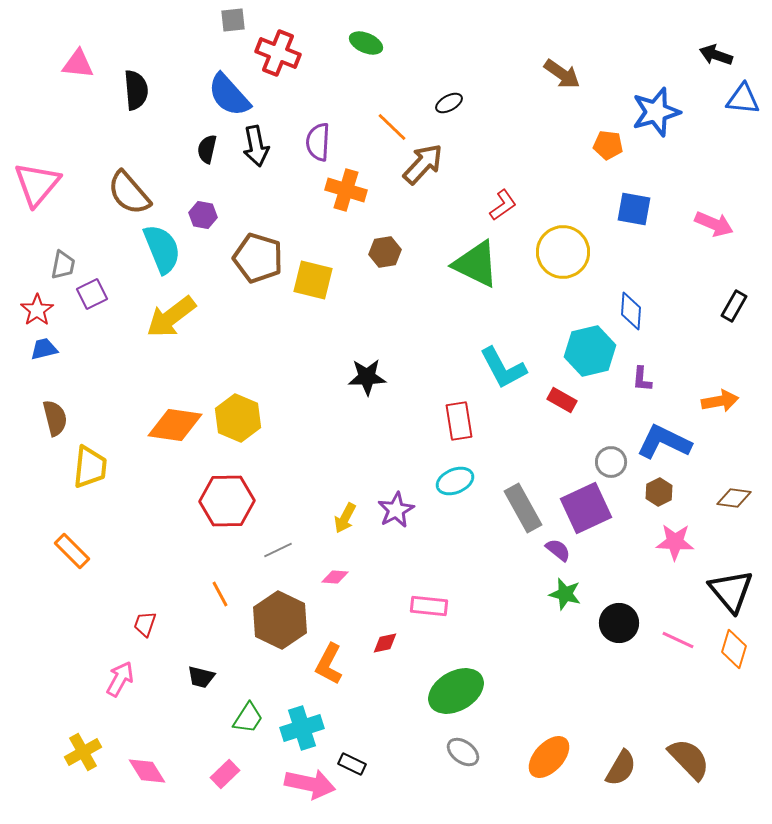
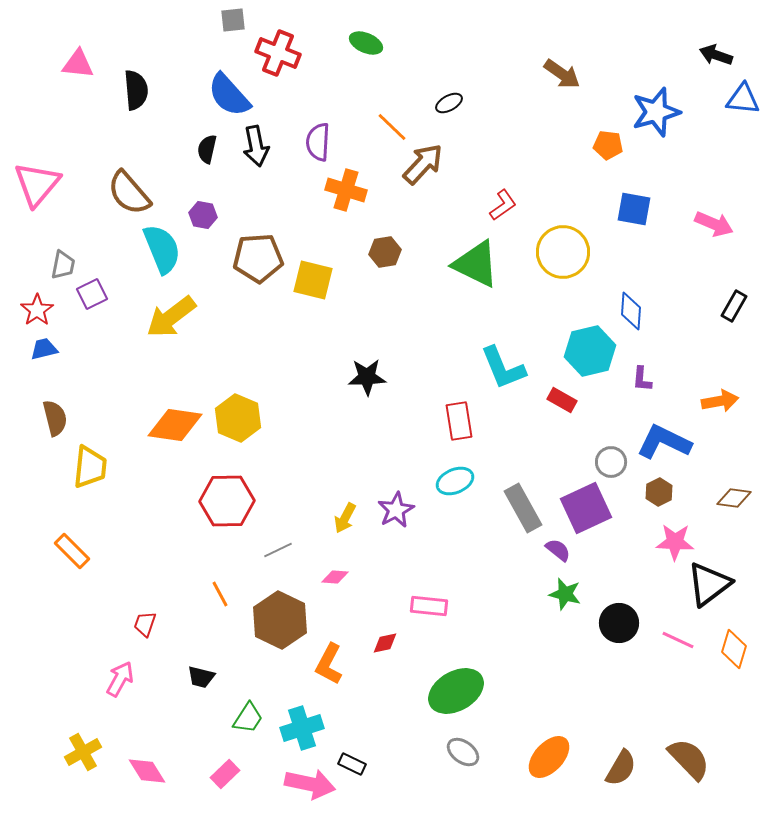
brown pentagon at (258, 258): rotated 21 degrees counterclockwise
cyan L-shape at (503, 368): rotated 6 degrees clockwise
black triangle at (731, 591): moved 22 px left, 7 px up; rotated 33 degrees clockwise
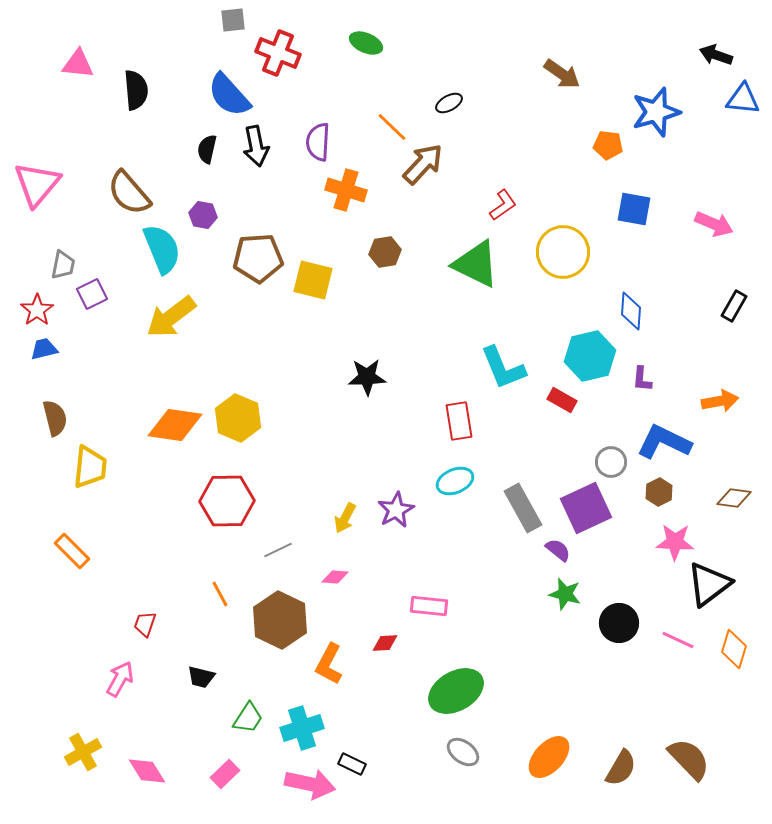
cyan hexagon at (590, 351): moved 5 px down
red diamond at (385, 643): rotated 8 degrees clockwise
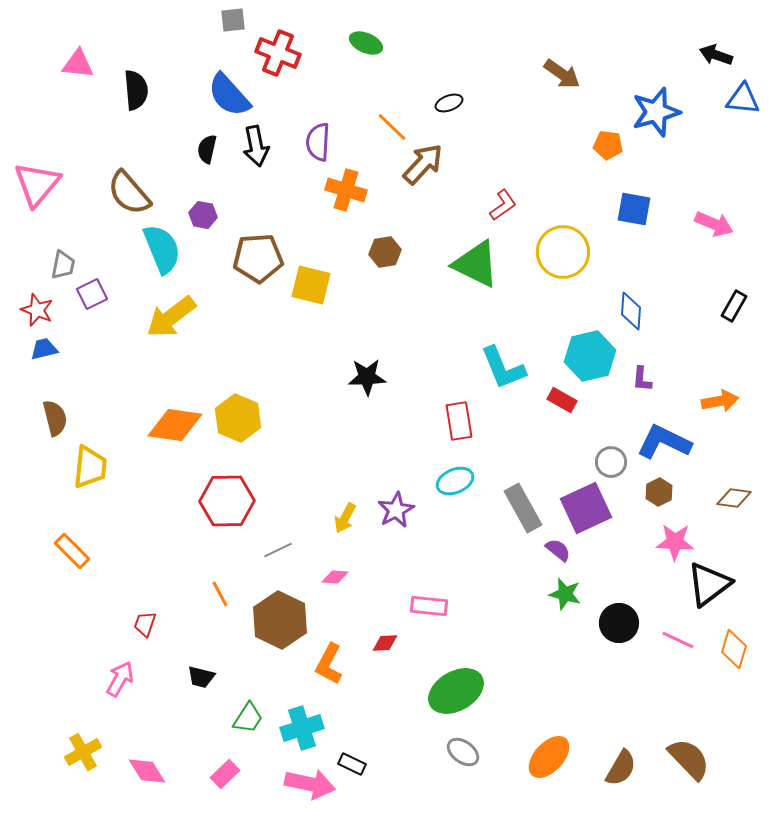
black ellipse at (449, 103): rotated 8 degrees clockwise
yellow square at (313, 280): moved 2 px left, 5 px down
red star at (37, 310): rotated 16 degrees counterclockwise
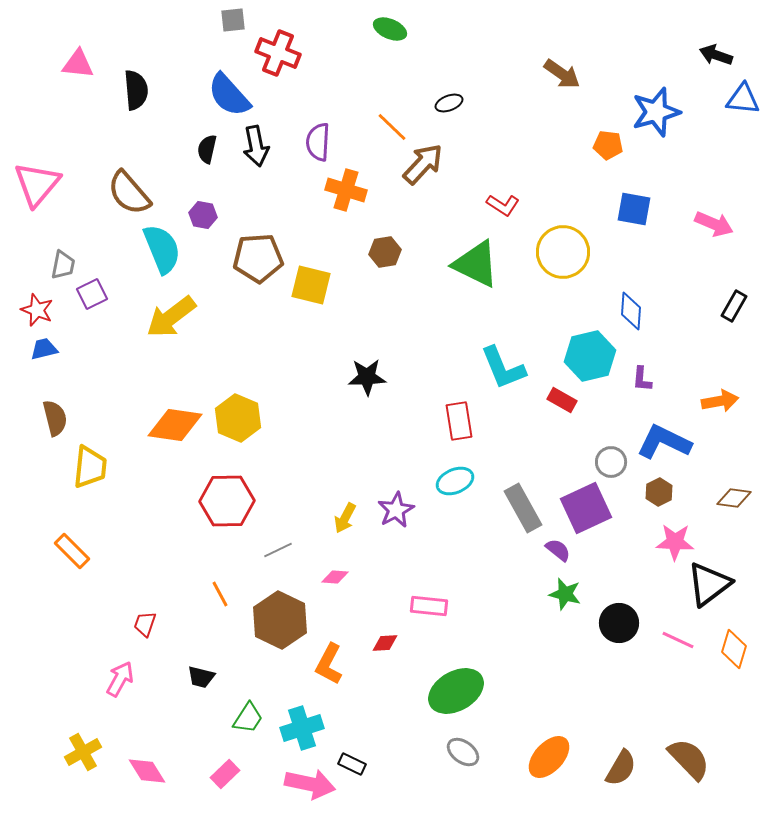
green ellipse at (366, 43): moved 24 px right, 14 px up
red L-shape at (503, 205): rotated 68 degrees clockwise
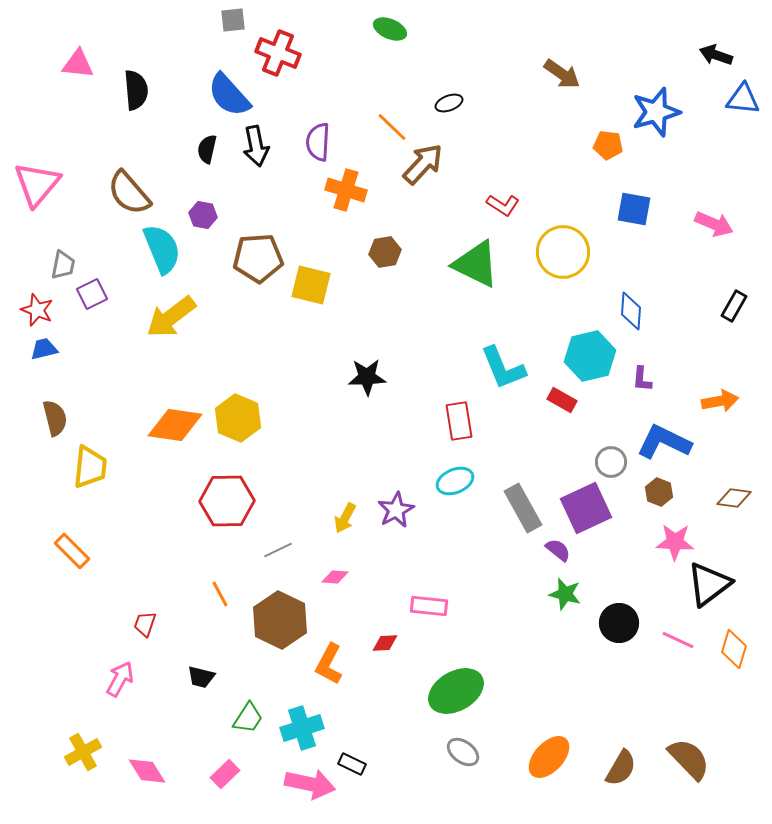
brown hexagon at (659, 492): rotated 12 degrees counterclockwise
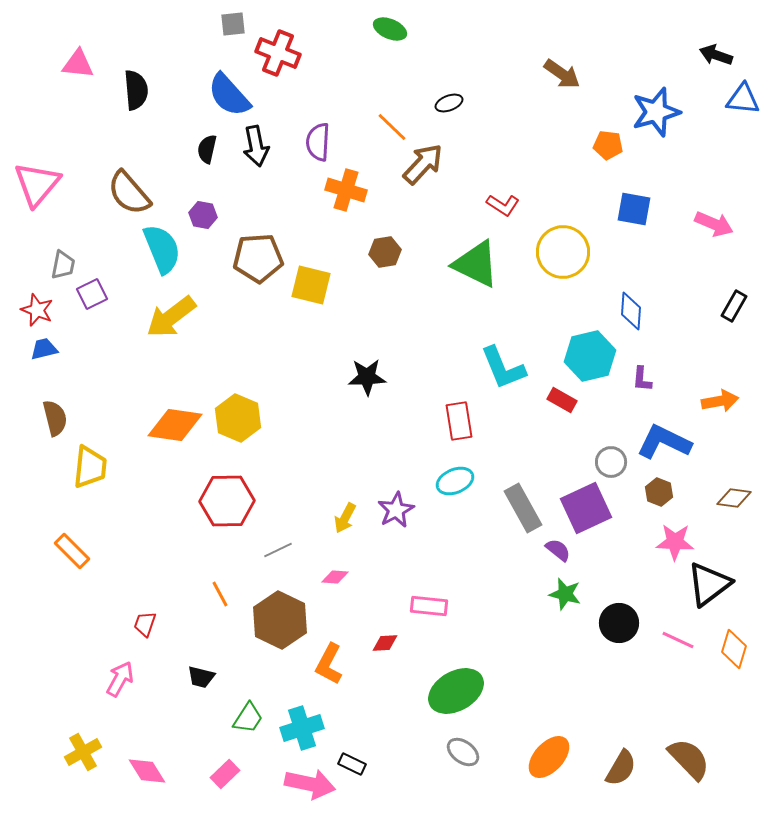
gray square at (233, 20): moved 4 px down
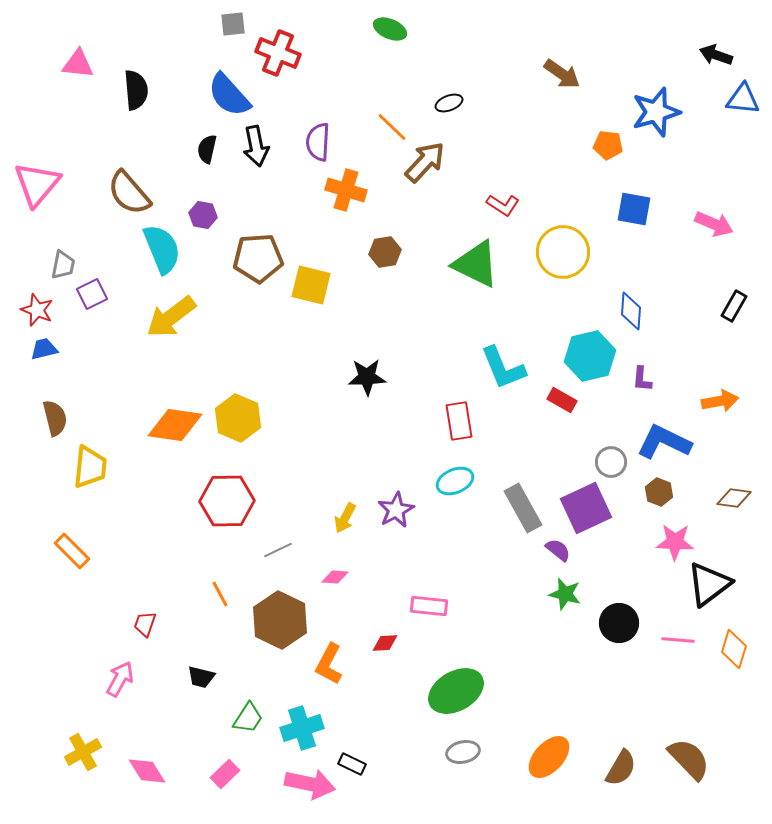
brown arrow at (423, 164): moved 2 px right, 2 px up
pink line at (678, 640): rotated 20 degrees counterclockwise
gray ellipse at (463, 752): rotated 48 degrees counterclockwise
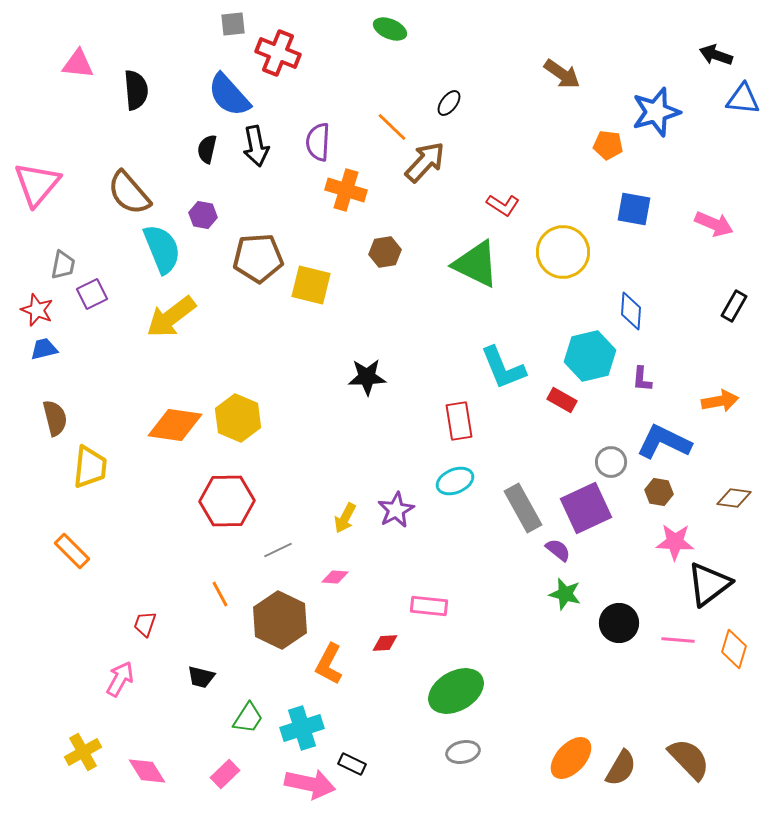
black ellipse at (449, 103): rotated 32 degrees counterclockwise
brown hexagon at (659, 492): rotated 12 degrees counterclockwise
orange ellipse at (549, 757): moved 22 px right, 1 px down
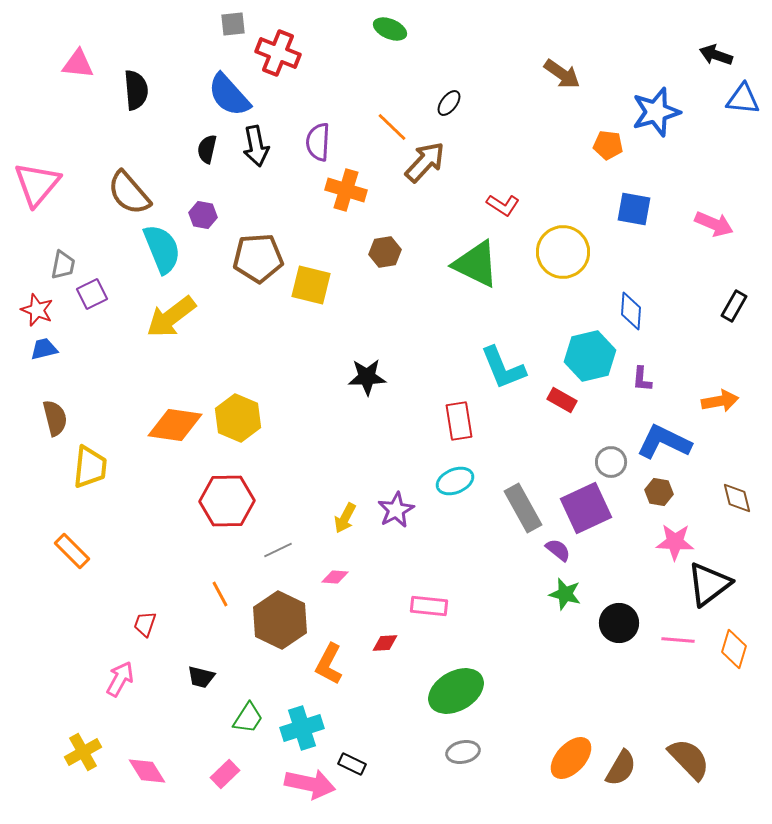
brown diamond at (734, 498): moved 3 px right; rotated 68 degrees clockwise
